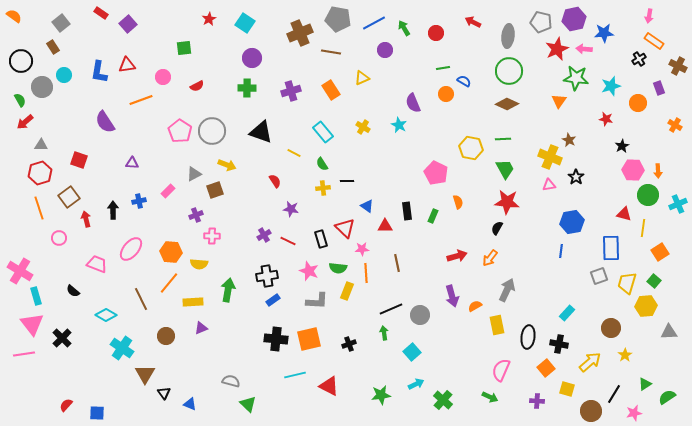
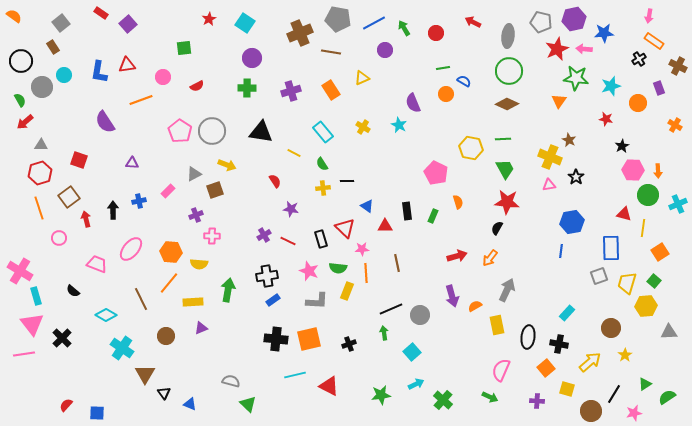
black triangle at (261, 132): rotated 10 degrees counterclockwise
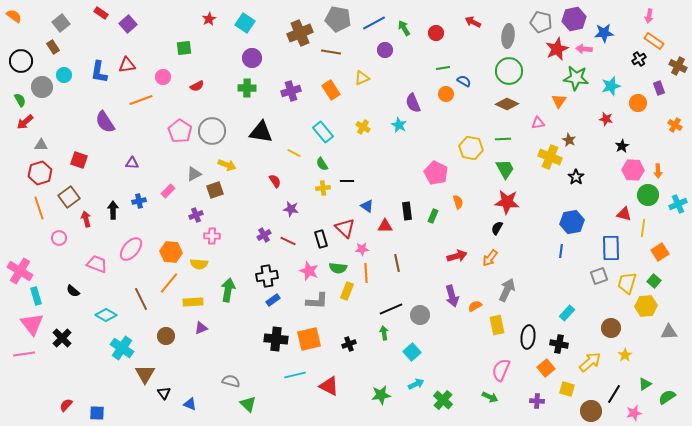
pink triangle at (549, 185): moved 11 px left, 62 px up
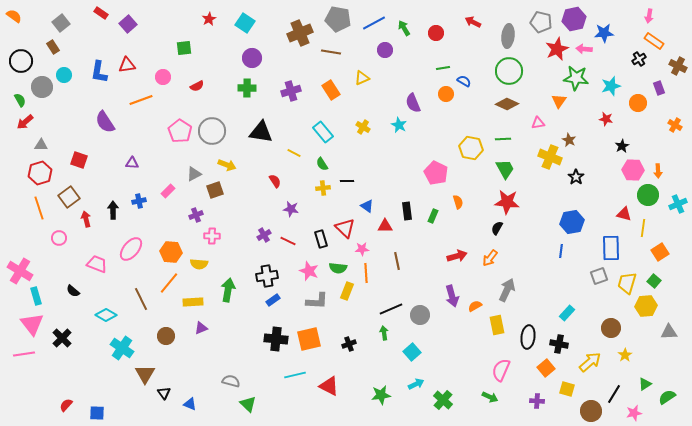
brown line at (397, 263): moved 2 px up
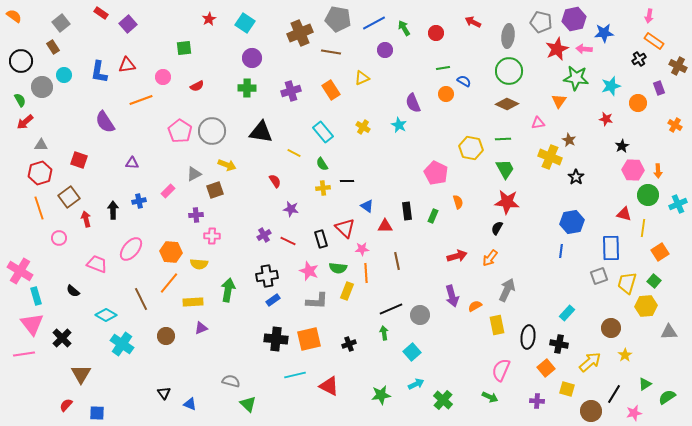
purple cross at (196, 215): rotated 16 degrees clockwise
cyan cross at (122, 348): moved 4 px up
brown triangle at (145, 374): moved 64 px left
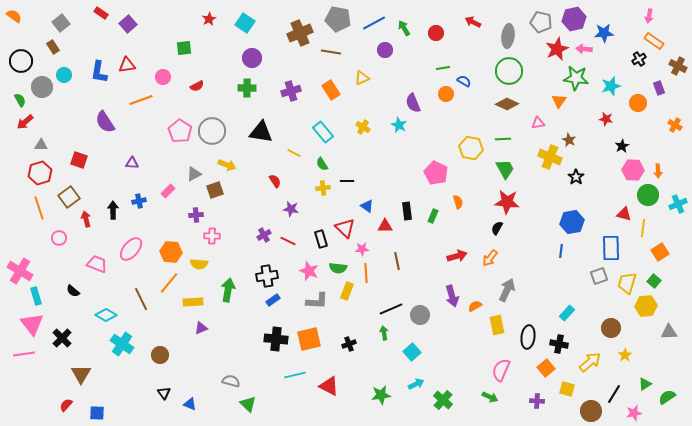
brown circle at (166, 336): moved 6 px left, 19 px down
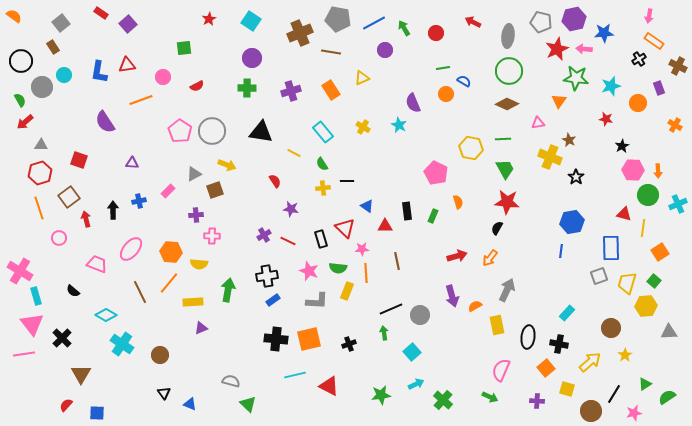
cyan square at (245, 23): moved 6 px right, 2 px up
brown line at (141, 299): moved 1 px left, 7 px up
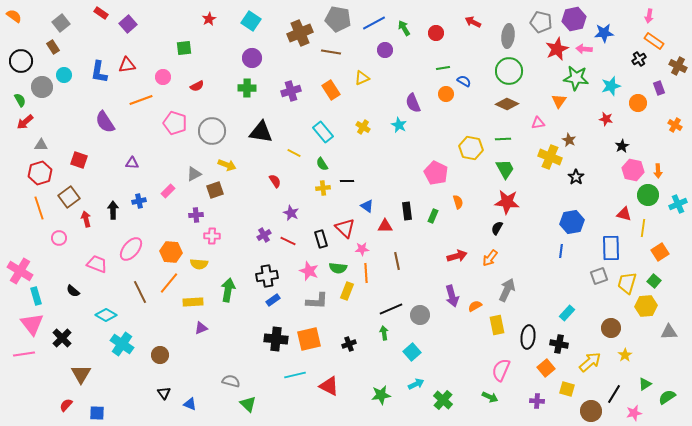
pink pentagon at (180, 131): moved 5 px left, 8 px up; rotated 15 degrees counterclockwise
pink hexagon at (633, 170): rotated 10 degrees clockwise
purple star at (291, 209): moved 4 px down; rotated 14 degrees clockwise
